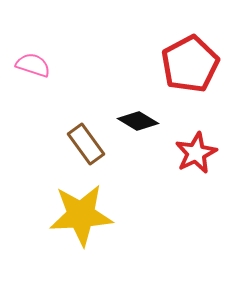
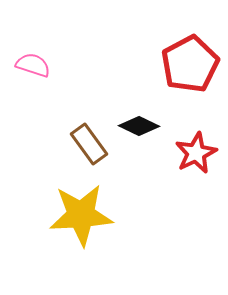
black diamond: moved 1 px right, 5 px down; rotated 6 degrees counterclockwise
brown rectangle: moved 3 px right
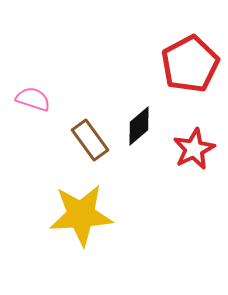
pink semicircle: moved 34 px down
black diamond: rotated 66 degrees counterclockwise
brown rectangle: moved 1 px right, 4 px up
red star: moved 2 px left, 4 px up
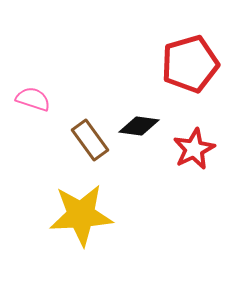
red pentagon: rotated 12 degrees clockwise
black diamond: rotated 48 degrees clockwise
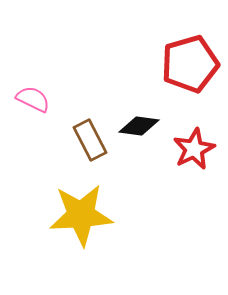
pink semicircle: rotated 8 degrees clockwise
brown rectangle: rotated 9 degrees clockwise
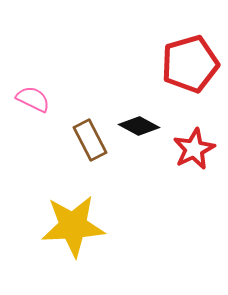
black diamond: rotated 21 degrees clockwise
yellow star: moved 8 px left, 11 px down
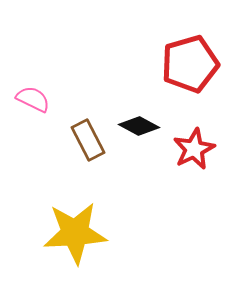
brown rectangle: moved 2 px left
yellow star: moved 2 px right, 7 px down
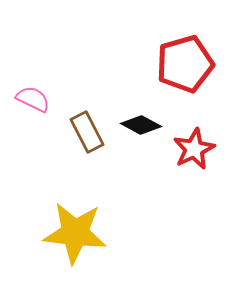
red pentagon: moved 5 px left
black diamond: moved 2 px right, 1 px up
brown rectangle: moved 1 px left, 8 px up
yellow star: rotated 10 degrees clockwise
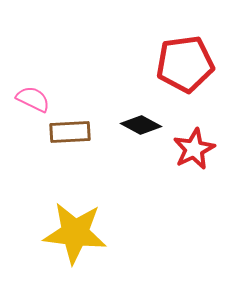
red pentagon: rotated 8 degrees clockwise
brown rectangle: moved 17 px left; rotated 66 degrees counterclockwise
